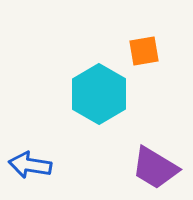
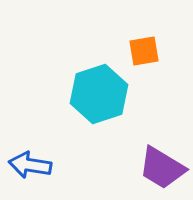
cyan hexagon: rotated 12 degrees clockwise
purple trapezoid: moved 7 px right
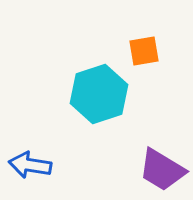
purple trapezoid: moved 2 px down
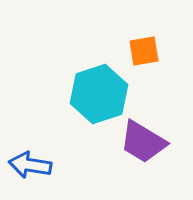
purple trapezoid: moved 19 px left, 28 px up
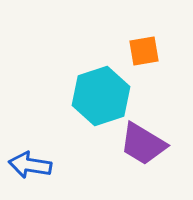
cyan hexagon: moved 2 px right, 2 px down
purple trapezoid: moved 2 px down
